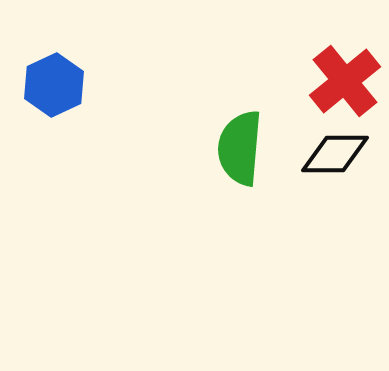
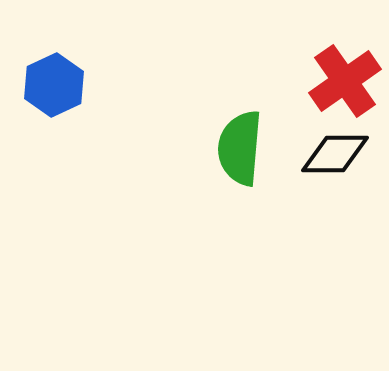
red cross: rotated 4 degrees clockwise
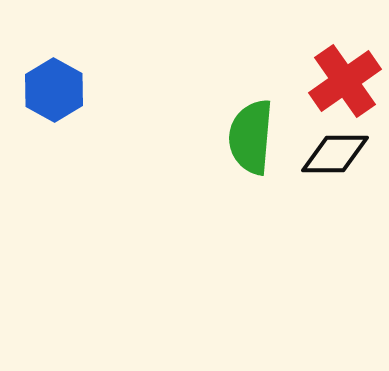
blue hexagon: moved 5 px down; rotated 6 degrees counterclockwise
green semicircle: moved 11 px right, 11 px up
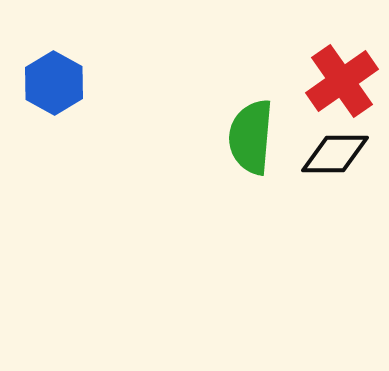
red cross: moved 3 px left
blue hexagon: moved 7 px up
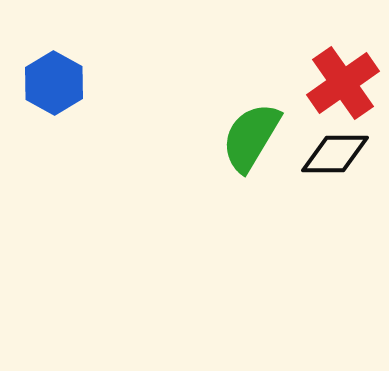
red cross: moved 1 px right, 2 px down
green semicircle: rotated 26 degrees clockwise
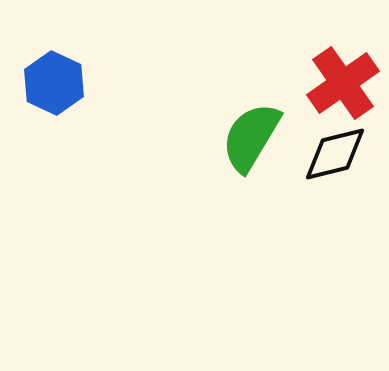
blue hexagon: rotated 4 degrees counterclockwise
black diamond: rotated 14 degrees counterclockwise
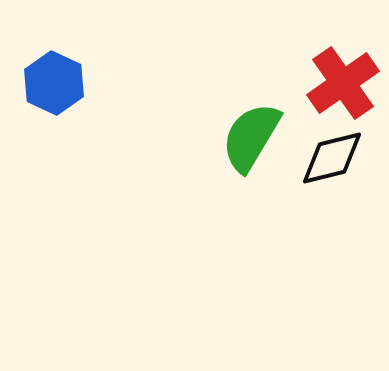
black diamond: moved 3 px left, 4 px down
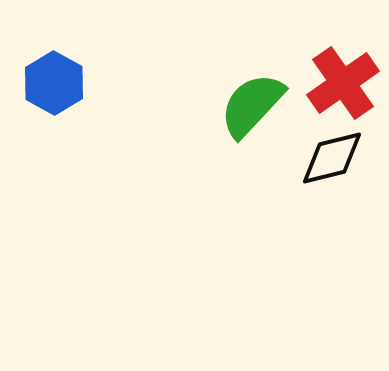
blue hexagon: rotated 4 degrees clockwise
green semicircle: moved 1 px right, 32 px up; rotated 12 degrees clockwise
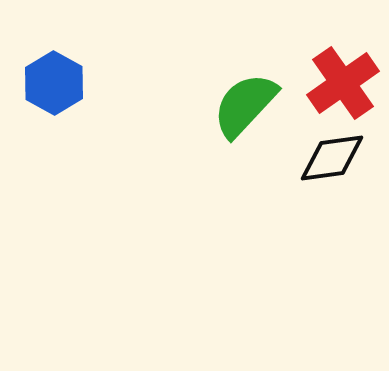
green semicircle: moved 7 px left
black diamond: rotated 6 degrees clockwise
